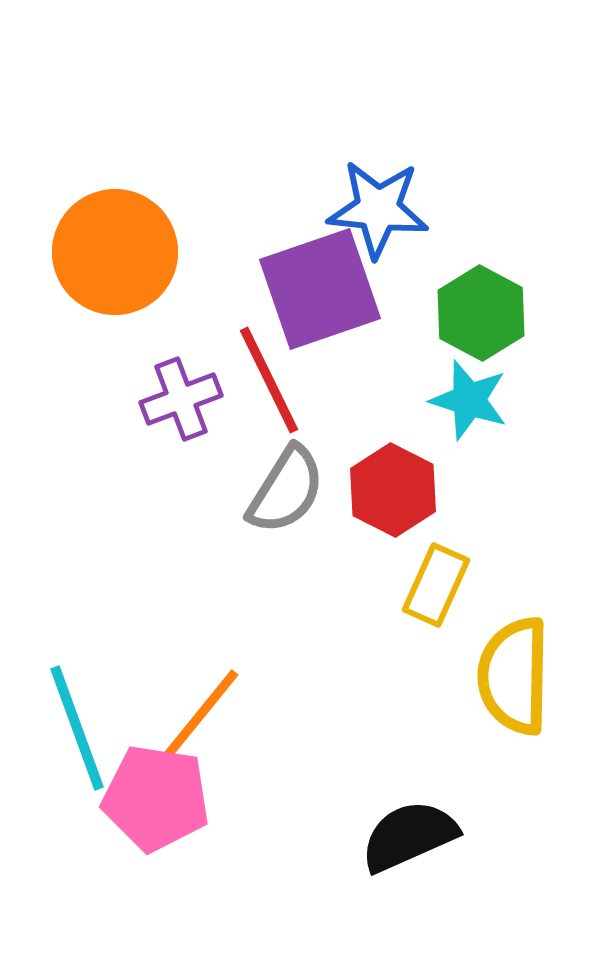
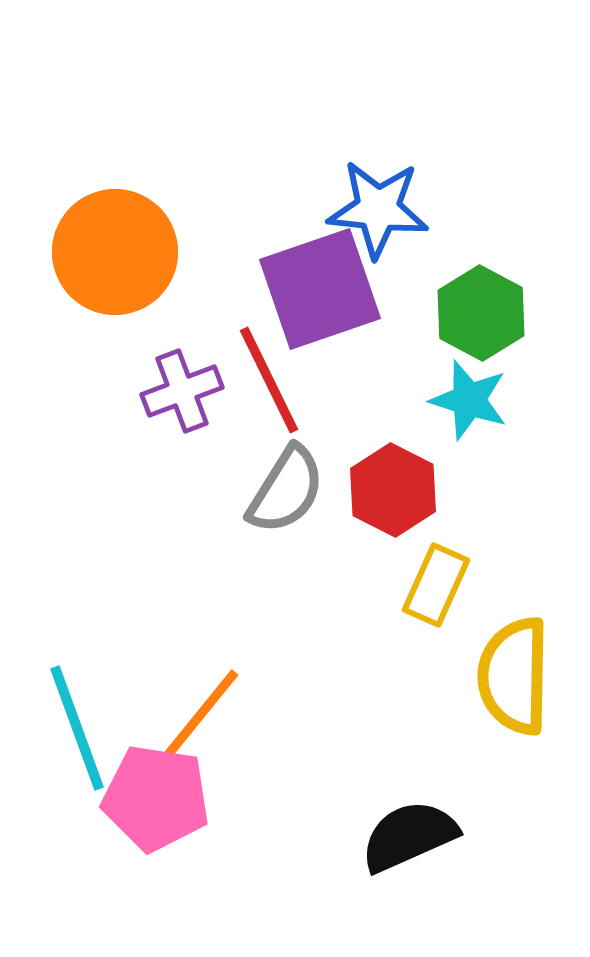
purple cross: moved 1 px right, 8 px up
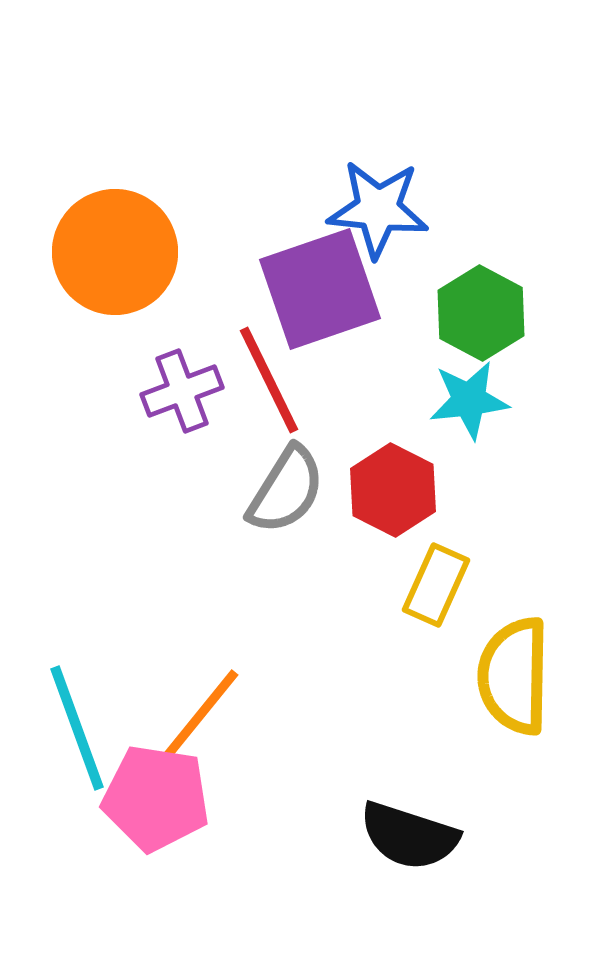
cyan star: rotated 24 degrees counterclockwise
black semicircle: rotated 138 degrees counterclockwise
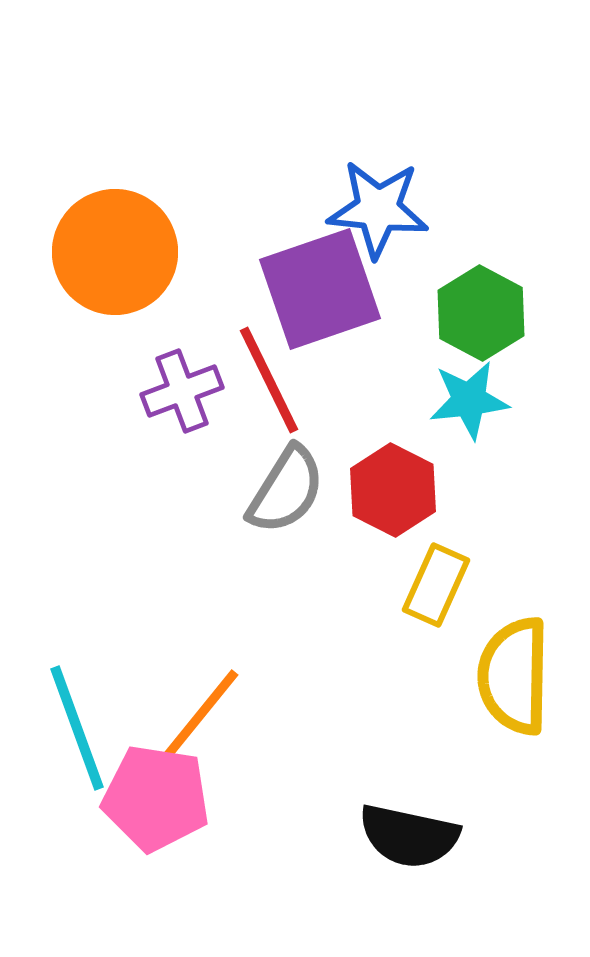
black semicircle: rotated 6 degrees counterclockwise
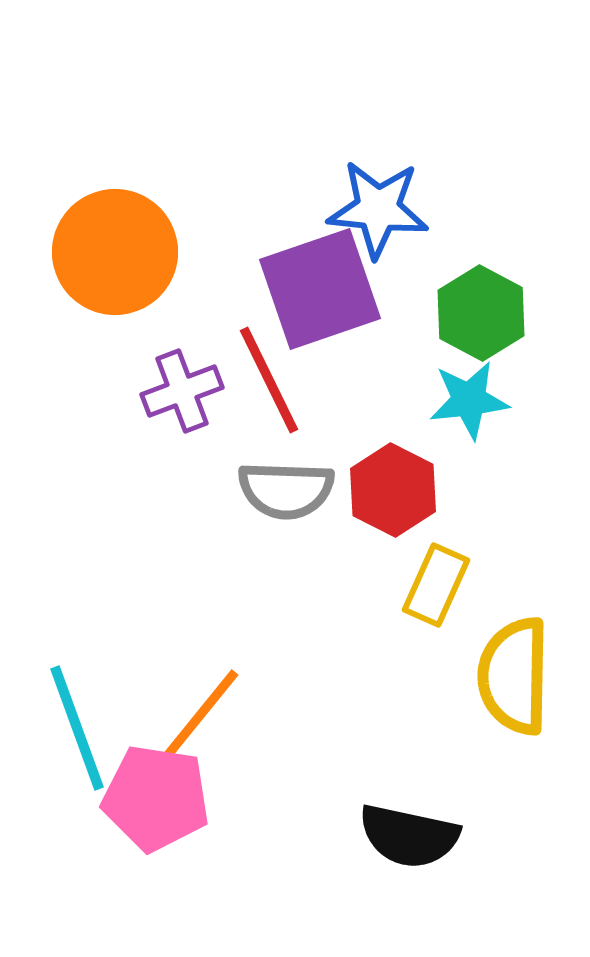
gray semicircle: rotated 60 degrees clockwise
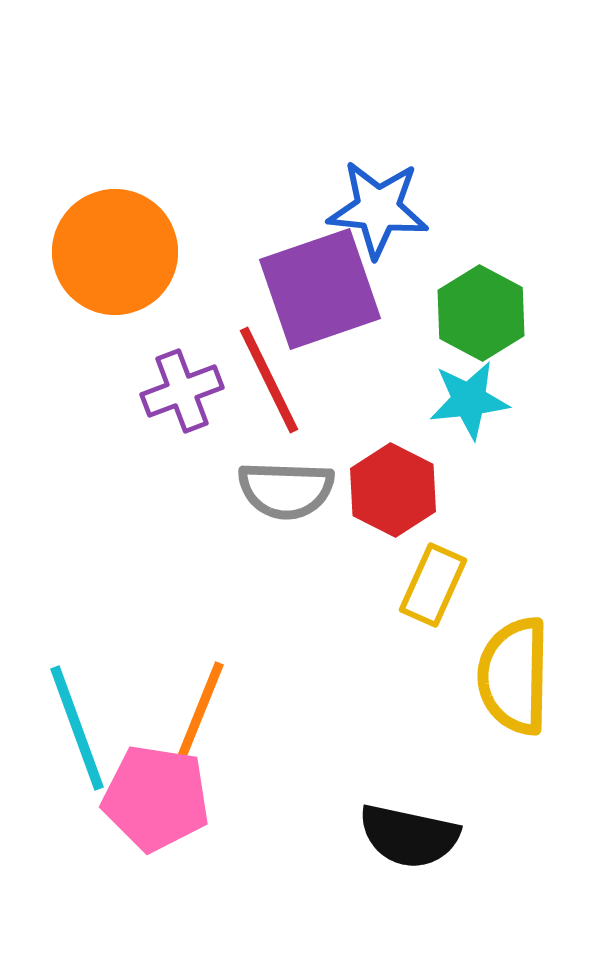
yellow rectangle: moved 3 px left
orange line: rotated 17 degrees counterclockwise
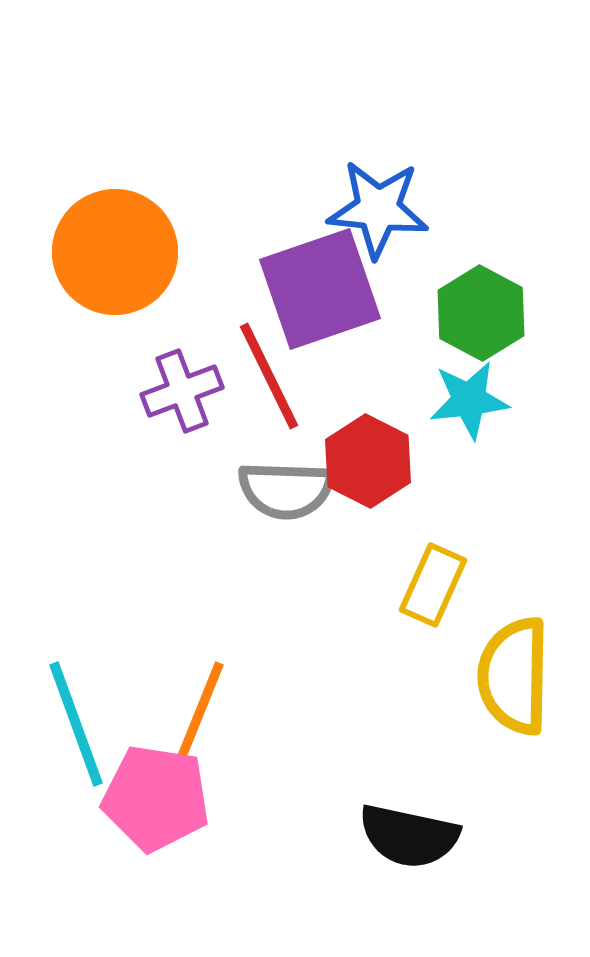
red line: moved 4 px up
red hexagon: moved 25 px left, 29 px up
cyan line: moved 1 px left, 4 px up
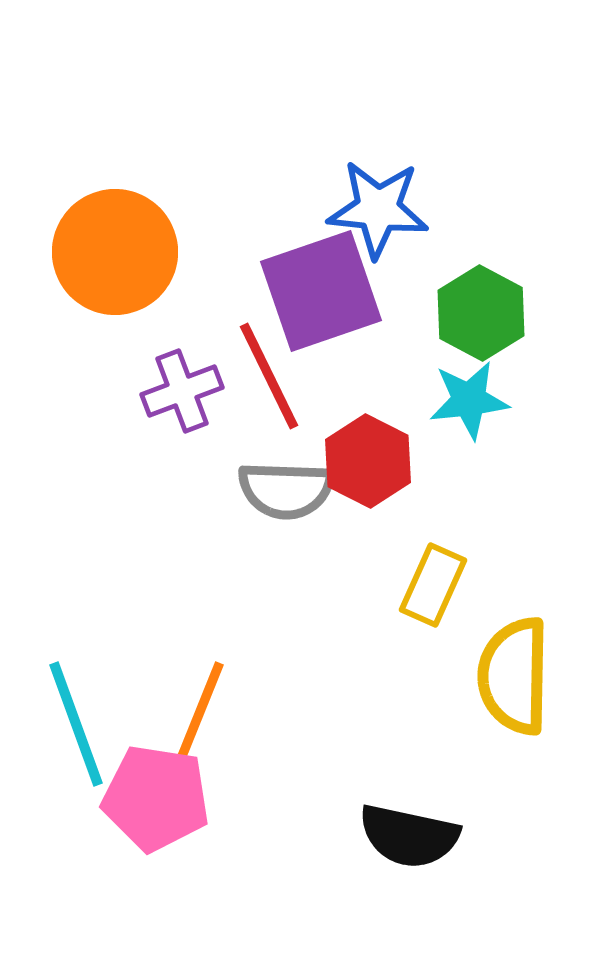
purple square: moved 1 px right, 2 px down
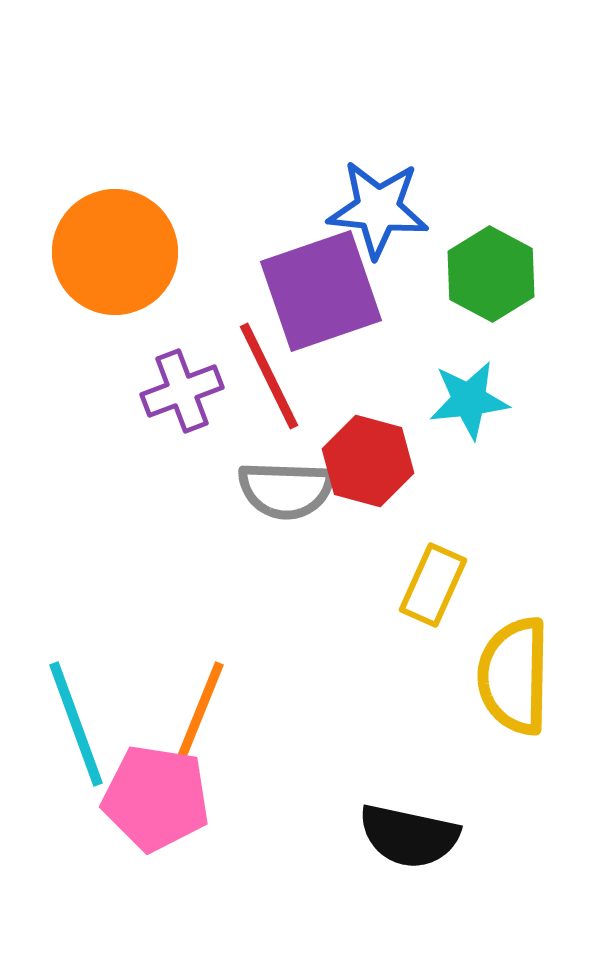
green hexagon: moved 10 px right, 39 px up
red hexagon: rotated 12 degrees counterclockwise
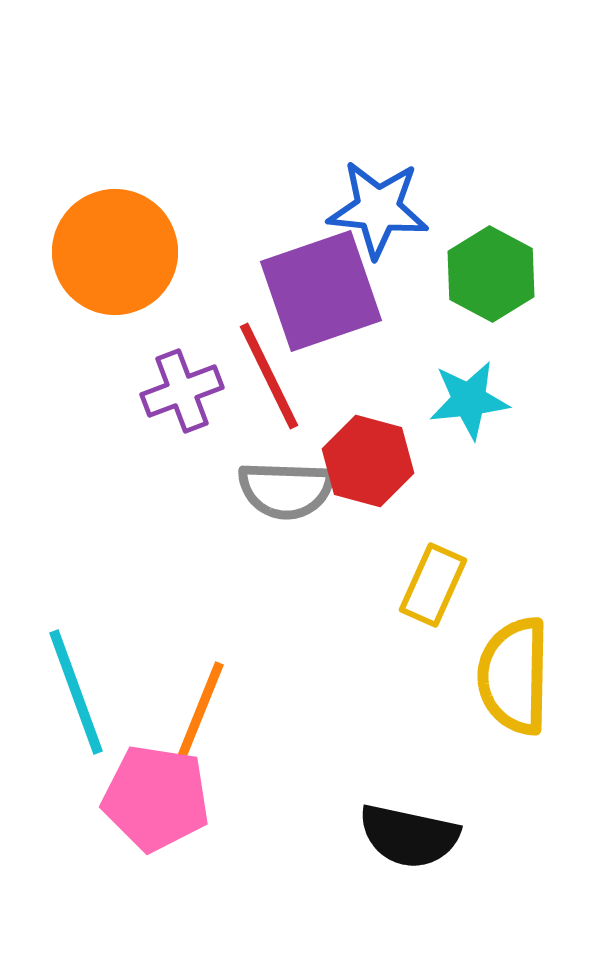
cyan line: moved 32 px up
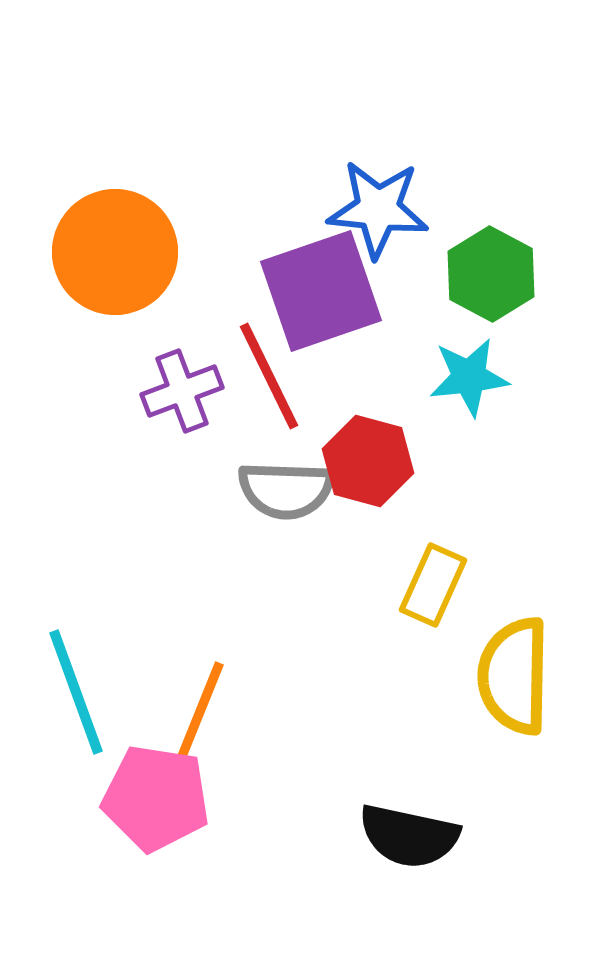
cyan star: moved 23 px up
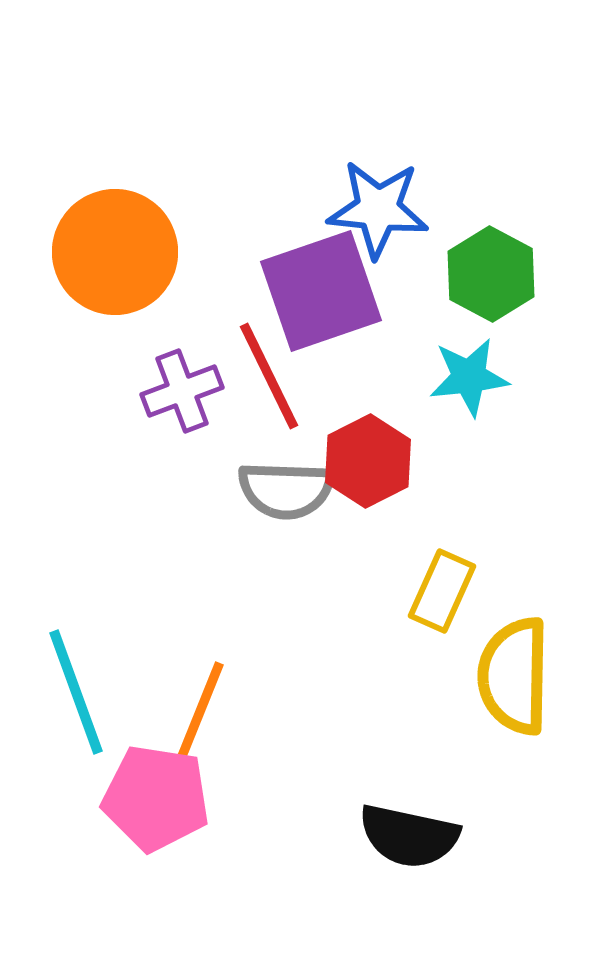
red hexagon: rotated 18 degrees clockwise
yellow rectangle: moved 9 px right, 6 px down
